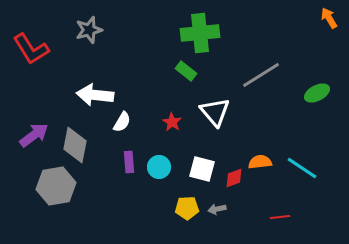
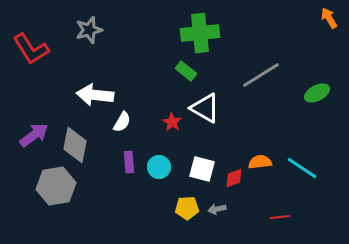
white triangle: moved 10 px left, 4 px up; rotated 20 degrees counterclockwise
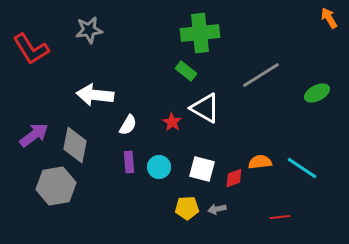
gray star: rotated 8 degrees clockwise
white semicircle: moved 6 px right, 3 px down
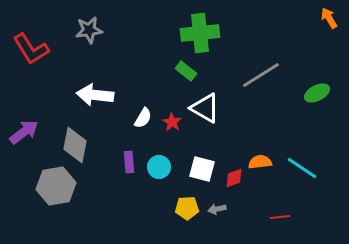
white semicircle: moved 15 px right, 7 px up
purple arrow: moved 10 px left, 3 px up
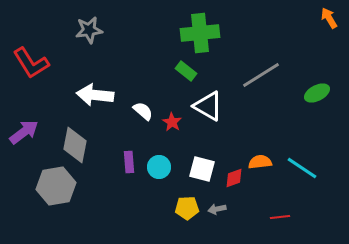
red L-shape: moved 14 px down
white triangle: moved 3 px right, 2 px up
white semicircle: moved 7 px up; rotated 80 degrees counterclockwise
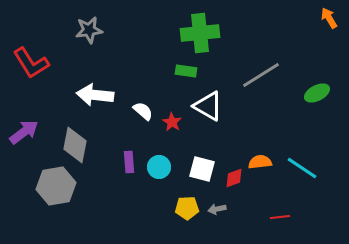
green rectangle: rotated 30 degrees counterclockwise
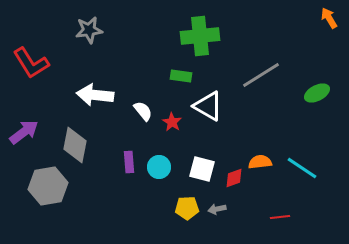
green cross: moved 3 px down
green rectangle: moved 5 px left, 5 px down
white semicircle: rotated 10 degrees clockwise
gray hexagon: moved 8 px left
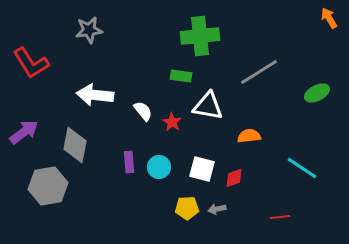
gray line: moved 2 px left, 3 px up
white triangle: rotated 20 degrees counterclockwise
orange semicircle: moved 11 px left, 26 px up
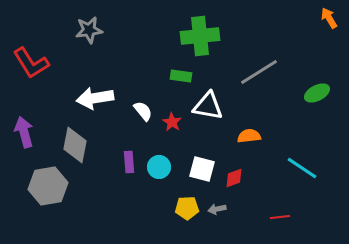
white arrow: moved 3 px down; rotated 15 degrees counterclockwise
purple arrow: rotated 68 degrees counterclockwise
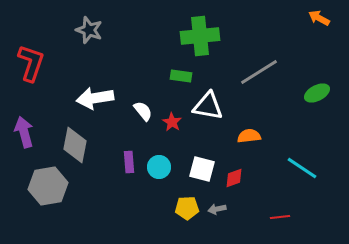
orange arrow: moved 10 px left; rotated 30 degrees counterclockwise
gray star: rotated 28 degrees clockwise
red L-shape: rotated 129 degrees counterclockwise
